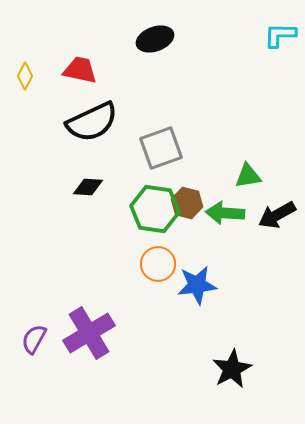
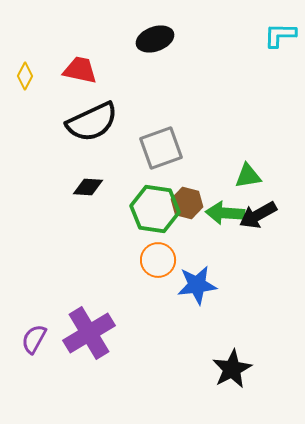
black arrow: moved 19 px left
orange circle: moved 4 px up
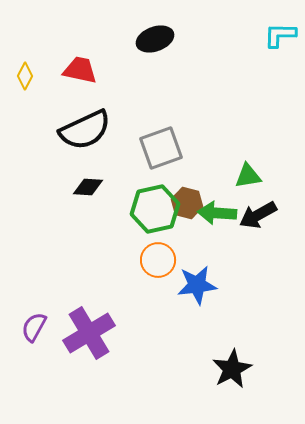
black semicircle: moved 7 px left, 8 px down
green hexagon: rotated 21 degrees counterclockwise
green arrow: moved 8 px left
purple semicircle: moved 12 px up
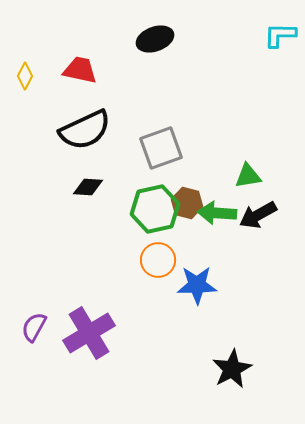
blue star: rotated 6 degrees clockwise
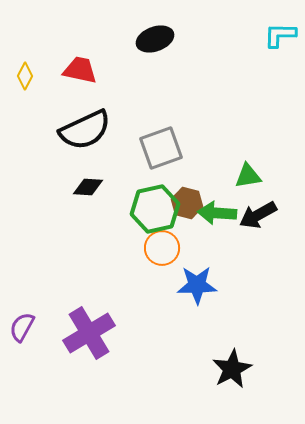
orange circle: moved 4 px right, 12 px up
purple semicircle: moved 12 px left
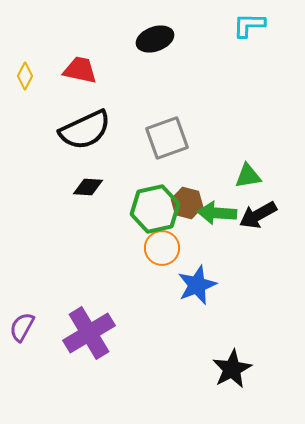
cyan L-shape: moved 31 px left, 10 px up
gray square: moved 6 px right, 10 px up
blue star: rotated 21 degrees counterclockwise
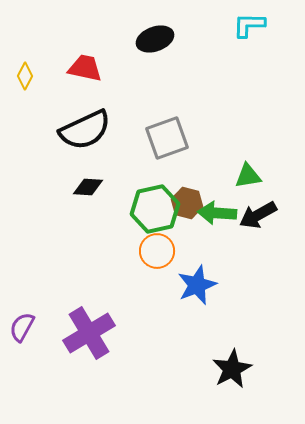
red trapezoid: moved 5 px right, 2 px up
orange circle: moved 5 px left, 3 px down
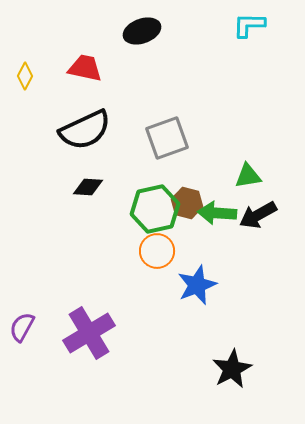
black ellipse: moved 13 px left, 8 px up
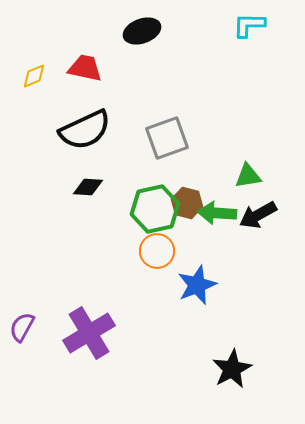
yellow diamond: moved 9 px right; rotated 40 degrees clockwise
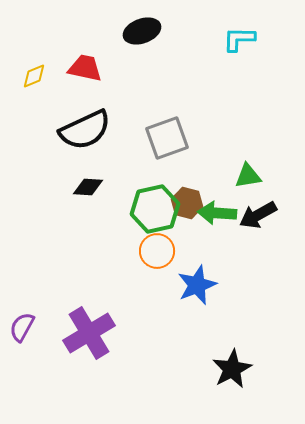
cyan L-shape: moved 10 px left, 14 px down
